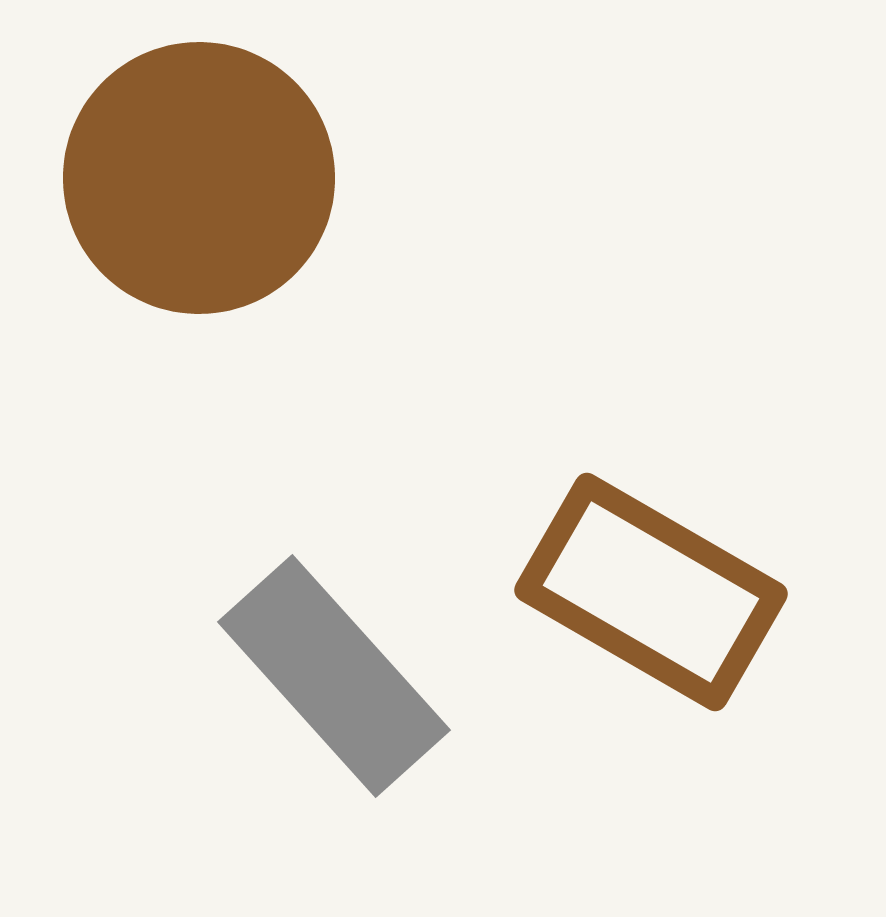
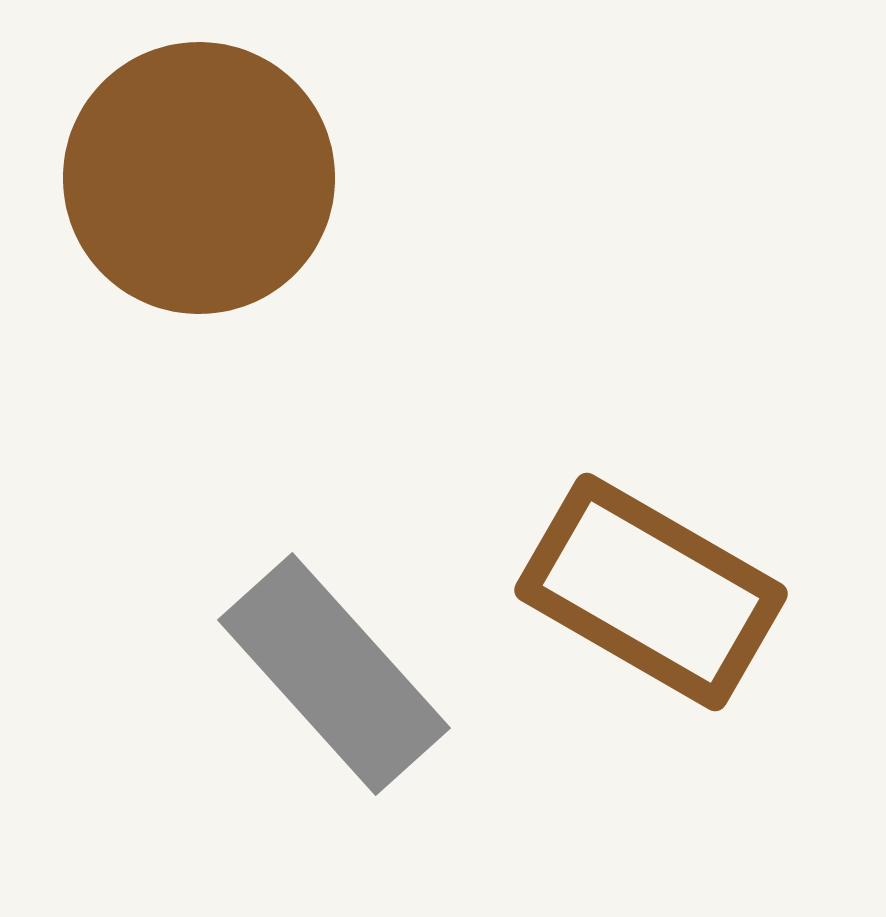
gray rectangle: moved 2 px up
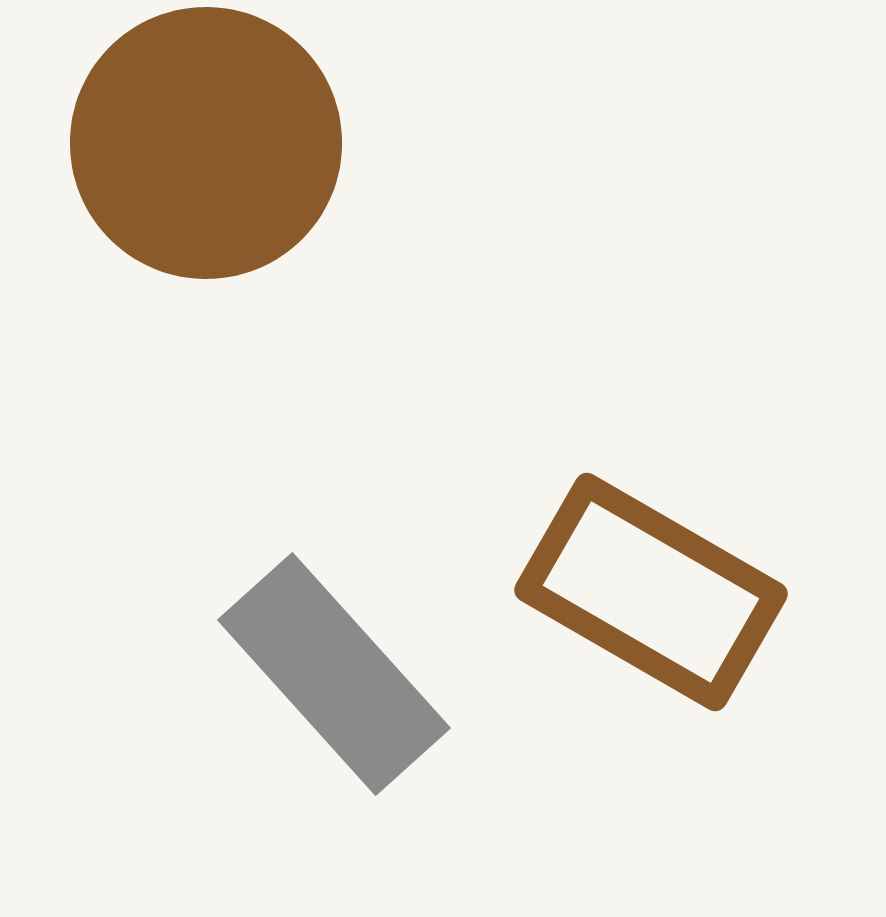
brown circle: moved 7 px right, 35 px up
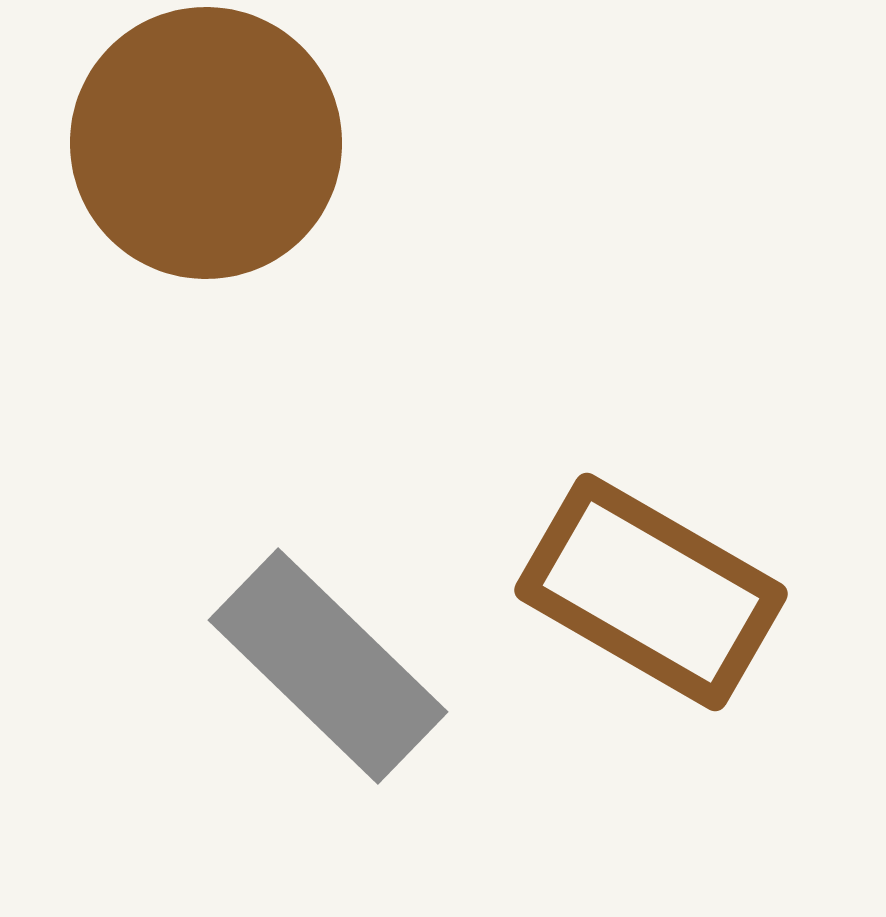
gray rectangle: moved 6 px left, 8 px up; rotated 4 degrees counterclockwise
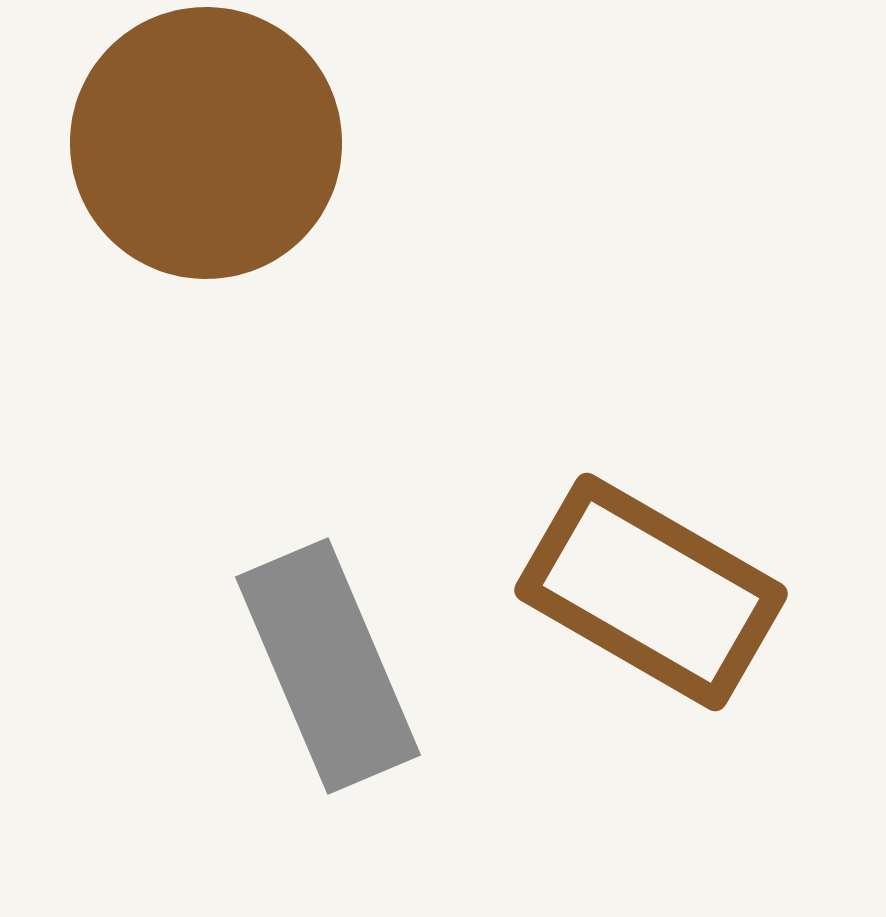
gray rectangle: rotated 23 degrees clockwise
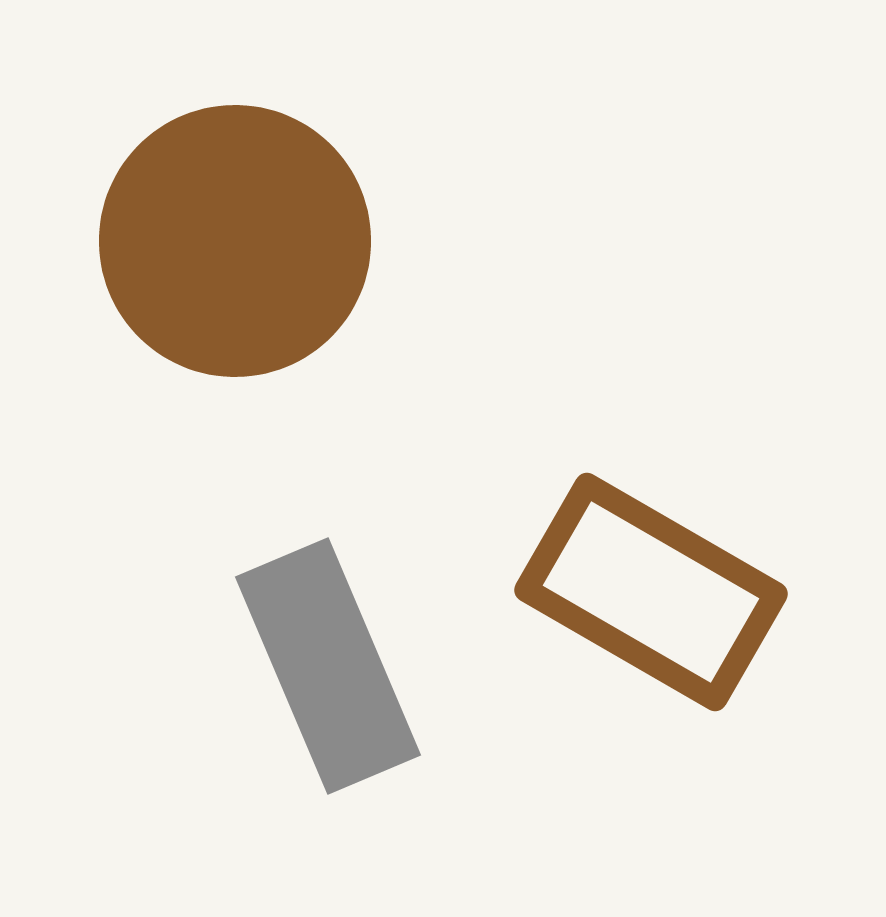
brown circle: moved 29 px right, 98 px down
